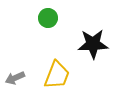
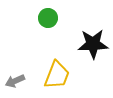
gray arrow: moved 3 px down
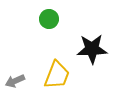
green circle: moved 1 px right, 1 px down
black star: moved 1 px left, 5 px down
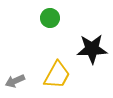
green circle: moved 1 px right, 1 px up
yellow trapezoid: rotated 8 degrees clockwise
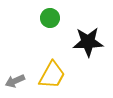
black star: moved 4 px left, 7 px up
yellow trapezoid: moved 5 px left
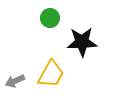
black star: moved 6 px left
yellow trapezoid: moved 1 px left, 1 px up
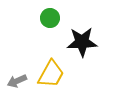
gray arrow: moved 2 px right
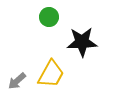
green circle: moved 1 px left, 1 px up
gray arrow: rotated 18 degrees counterclockwise
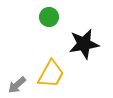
black star: moved 2 px right, 2 px down; rotated 8 degrees counterclockwise
gray arrow: moved 4 px down
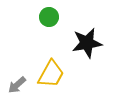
black star: moved 3 px right, 1 px up
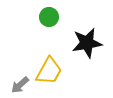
yellow trapezoid: moved 2 px left, 3 px up
gray arrow: moved 3 px right
